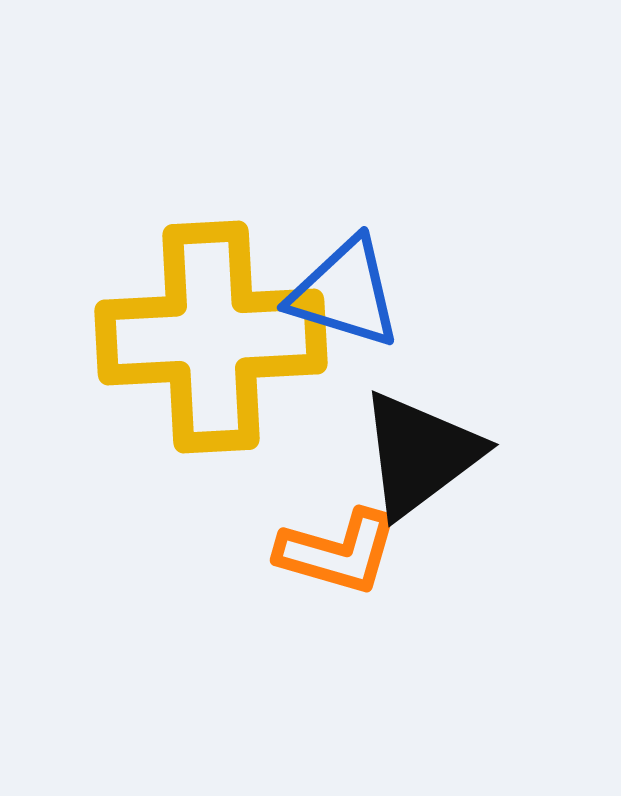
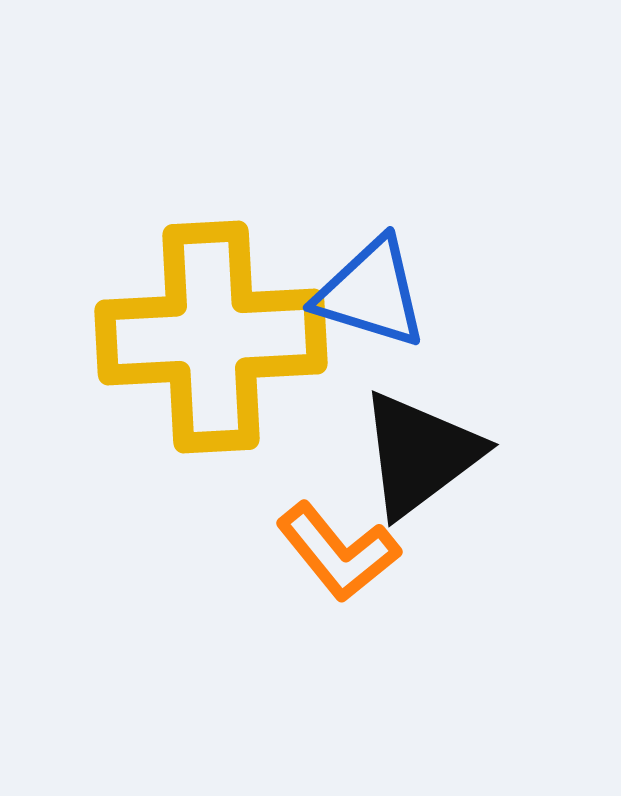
blue triangle: moved 26 px right
orange L-shape: rotated 35 degrees clockwise
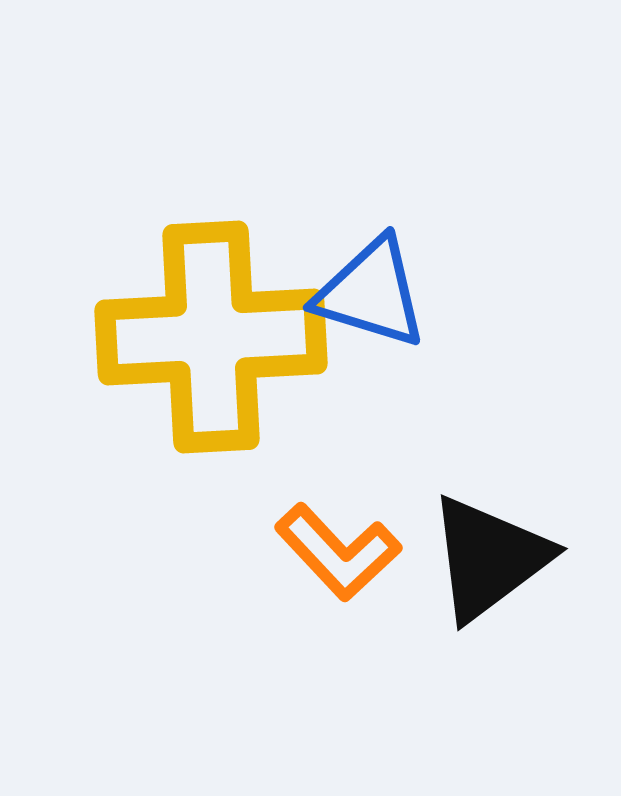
black triangle: moved 69 px right, 104 px down
orange L-shape: rotated 4 degrees counterclockwise
